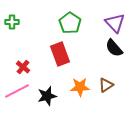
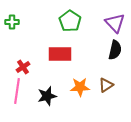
green pentagon: moved 2 px up
black semicircle: moved 1 px right, 2 px down; rotated 126 degrees counterclockwise
red rectangle: rotated 70 degrees counterclockwise
red cross: rotated 16 degrees clockwise
pink line: rotated 55 degrees counterclockwise
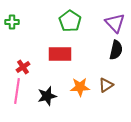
black semicircle: moved 1 px right
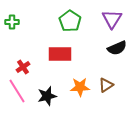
purple triangle: moved 3 px left, 4 px up; rotated 15 degrees clockwise
black semicircle: moved 1 px right, 2 px up; rotated 54 degrees clockwise
pink line: rotated 40 degrees counterclockwise
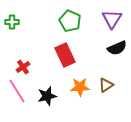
green pentagon: rotated 10 degrees counterclockwise
red rectangle: moved 5 px right, 1 px down; rotated 65 degrees clockwise
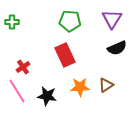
green pentagon: rotated 20 degrees counterclockwise
black star: rotated 24 degrees clockwise
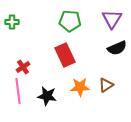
pink line: moved 1 px right; rotated 25 degrees clockwise
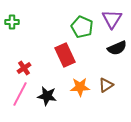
green pentagon: moved 12 px right, 6 px down; rotated 20 degrees clockwise
red cross: moved 1 px right, 1 px down
pink line: moved 2 px right, 3 px down; rotated 35 degrees clockwise
